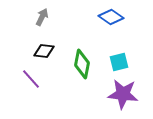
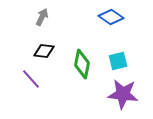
cyan square: moved 1 px left, 1 px up
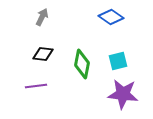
black diamond: moved 1 px left, 3 px down
purple line: moved 5 px right, 7 px down; rotated 55 degrees counterclockwise
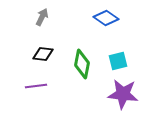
blue diamond: moved 5 px left, 1 px down
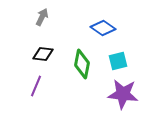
blue diamond: moved 3 px left, 10 px down
purple line: rotated 60 degrees counterclockwise
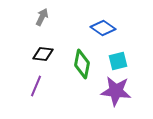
purple star: moved 7 px left, 3 px up
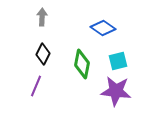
gray arrow: rotated 24 degrees counterclockwise
black diamond: rotated 70 degrees counterclockwise
